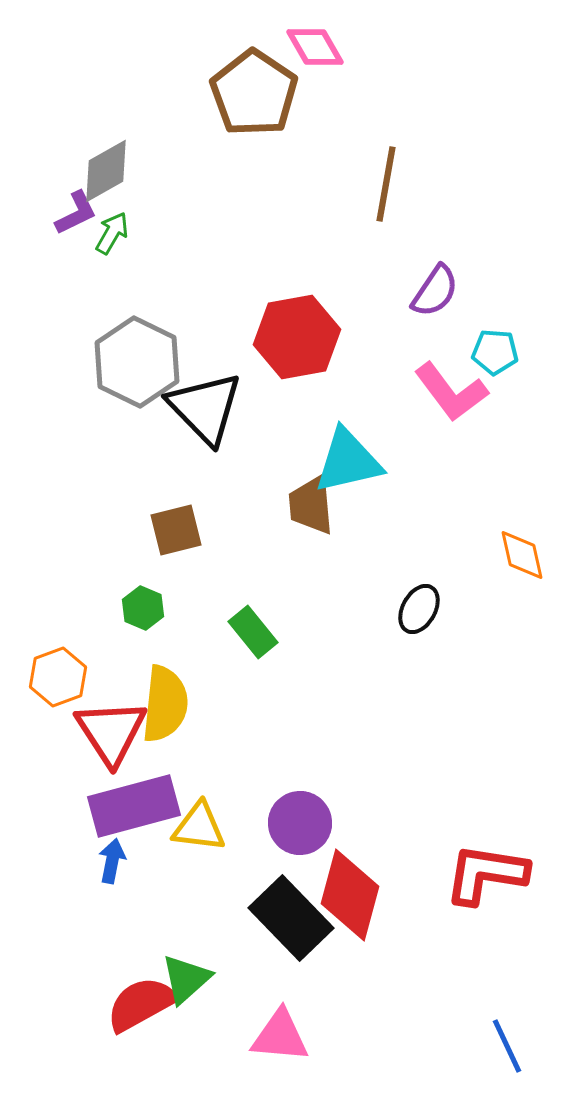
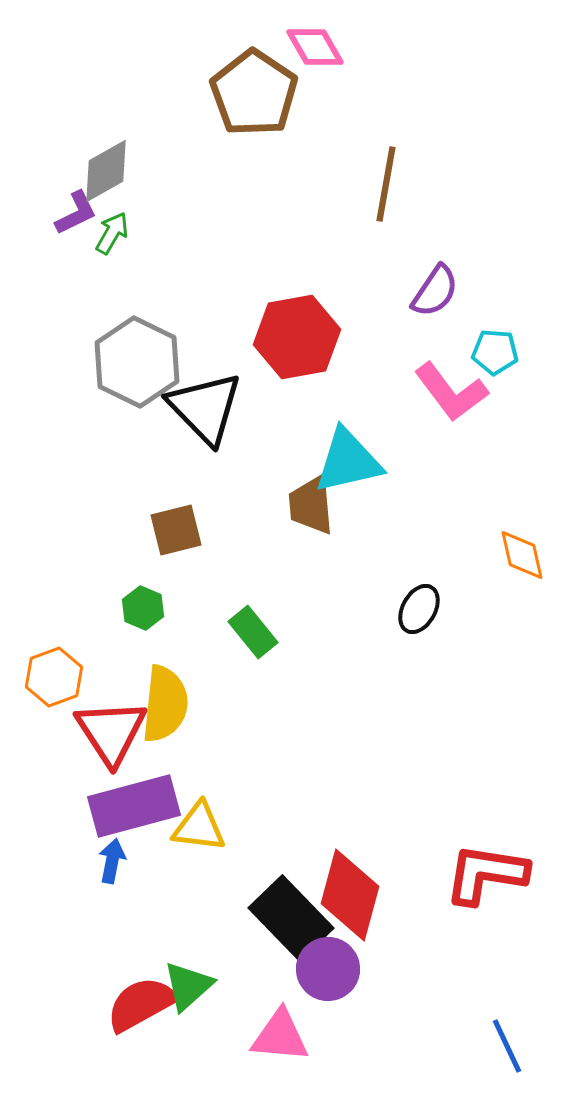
orange hexagon: moved 4 px left
purple circle: moved 28 px right, 146 px down
green triangle: moved 2 px right, 7 px down
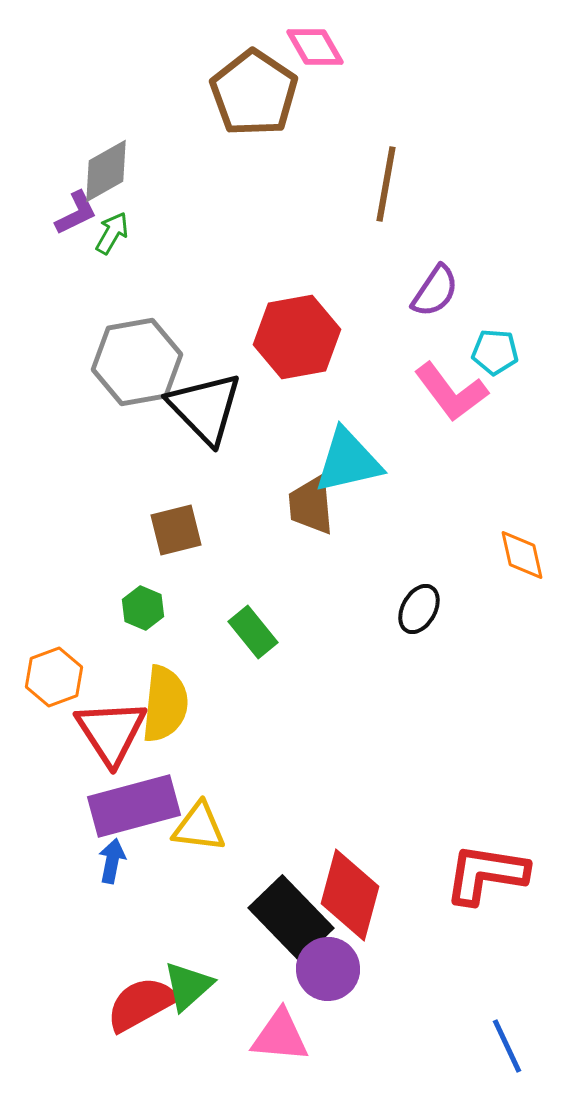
gray hexagon: rotated 24 degrees clockwise
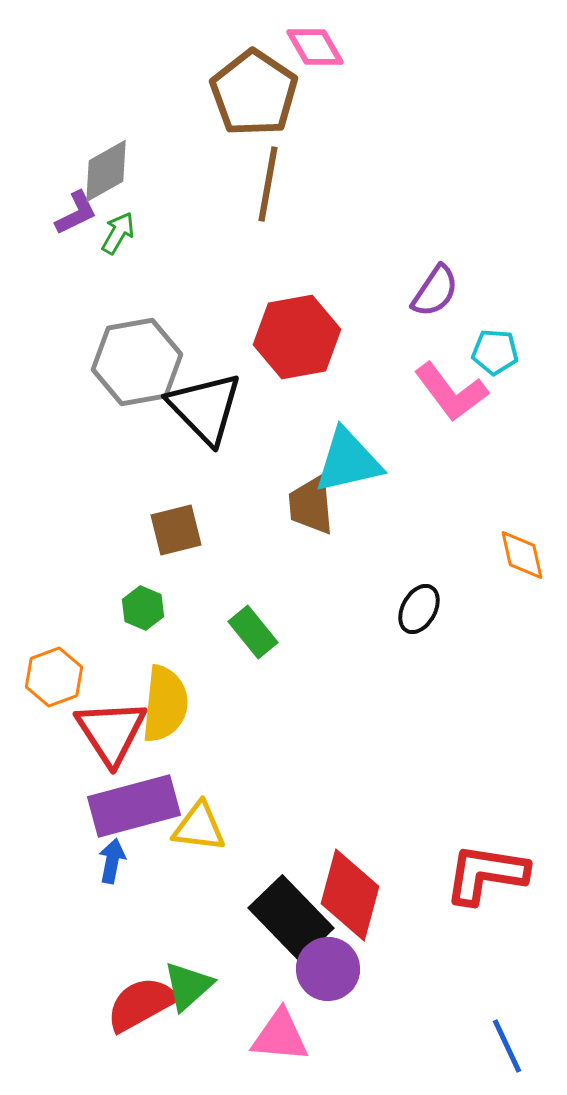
brown line: moved 118 px left
green arrow: moved 6 px right
